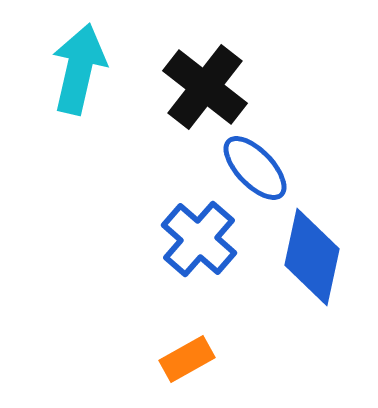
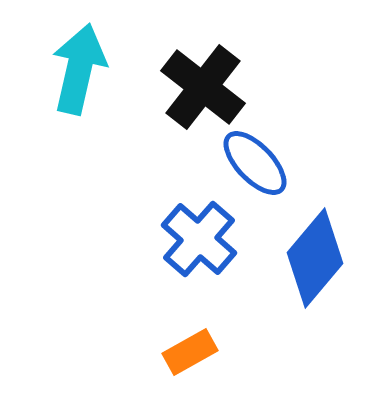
black cross: moved 2 px left
blue ellipse: moved 5 px up
blue diamond: moved 3 px right, 1 px down; rotated 28 degrees clockwise
orange rectangle: moved 3 px right, 7 px up
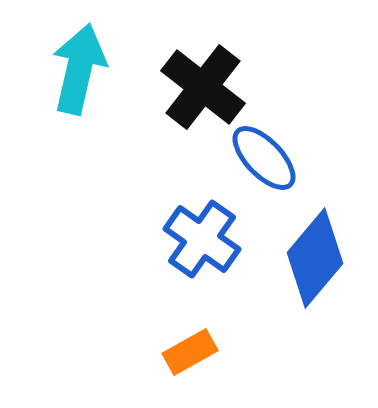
blue ellipse: moved 9 px right, 5 px up
blue cross: moved 3 px right; rotated 6 degrees counterclockwise
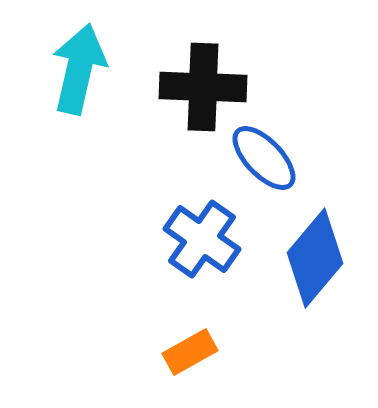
black cross: rotated 36 degrees counterclockwise
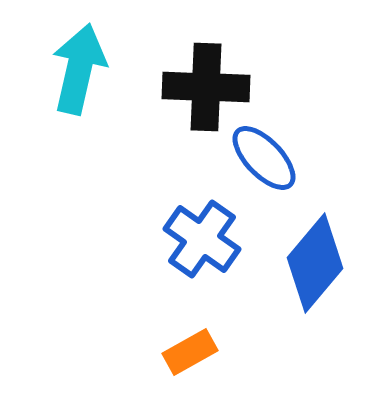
black cross: moved 3 px right
blue diamond: moved 5 px down
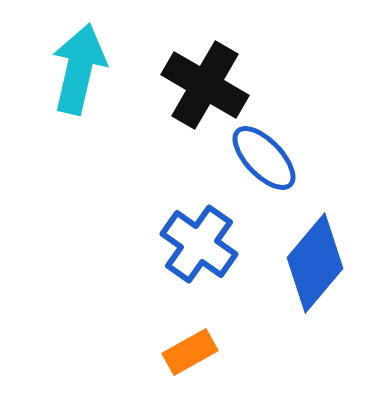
black cross: moved 1 px left, 2 px up; rotated 28 degrees clockwise
blue cross: moved 3 px left, 5 px down
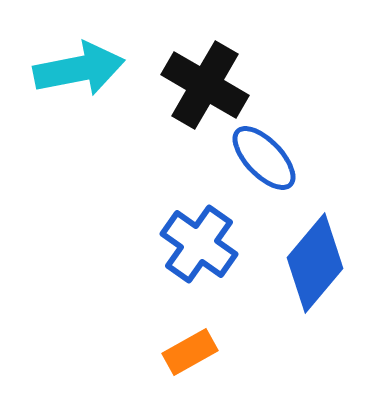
cyan arrow: rotated 66 degrees clockwise
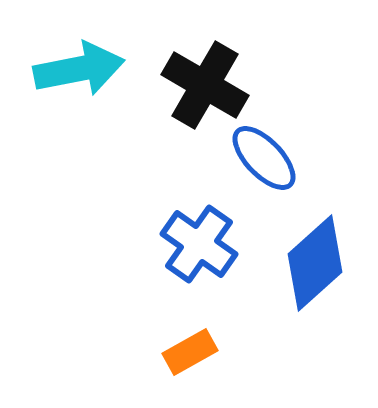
blue diamond: rotated 8 degrees clockwise
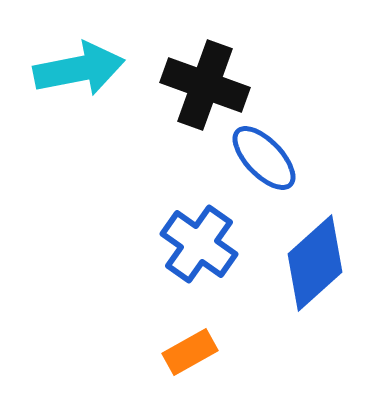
black cross: rotated 10 degrees counterclockwise
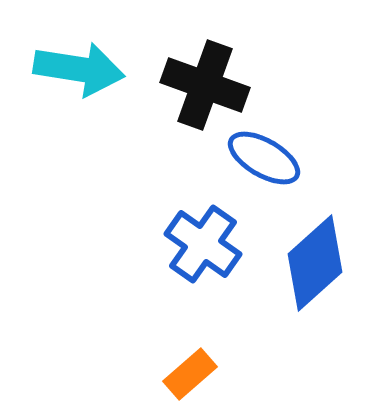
cyan arrow: rotated 20 degrees clockwise
blue ellipse: rotated 16 degrees counterclockwise
blue cross: moved 4 px right
orange rectangle: moved 22 px down; rotated 12 degrees counterclockwise
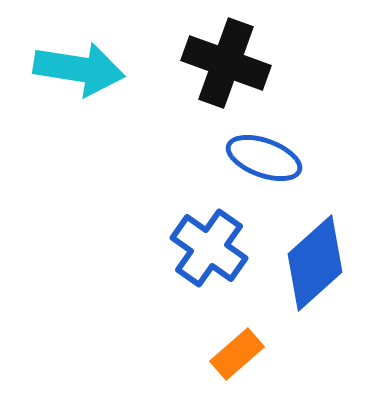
black cross: moved 21 px right, 22 px up
blue ellipse: rotated 10 degrees counterclockwise
blue cross: moved 6 px right, 4 px down
orange rectangle: moved 47 px right, 20 px up
